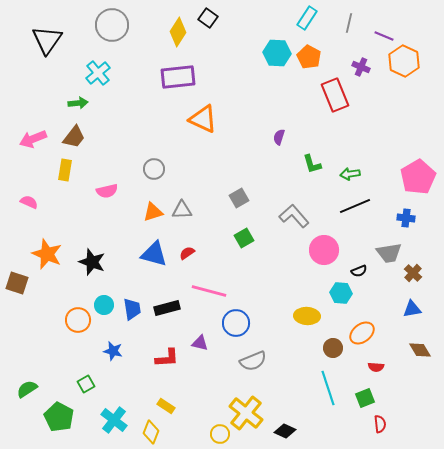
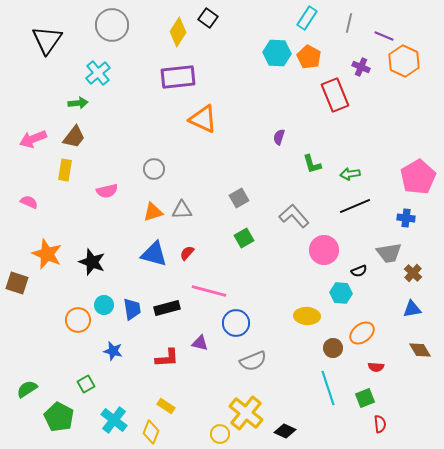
red semicircle at (187, 253): rotated 14 degrees counterclockwise
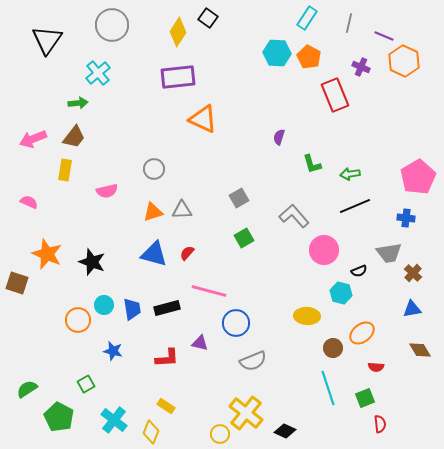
cyan hexagon at (341, 293): rotated 10 degrees clockwise
